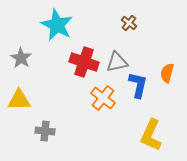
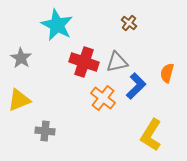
blue L-shape: moved 2 px left, 1 px down; rotated 32 degrees clockwise
yellow triangle: rotated 20 degrees counterclockwise
yellow L-shape: rotated 8 degrees clockwise
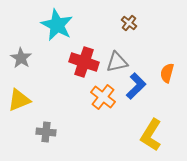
orange cross: moved 1 px up
gray cross: moved 1 px right, 1 px down
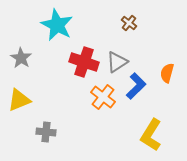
gray triangle: rotated 20 degrees counterclockwise
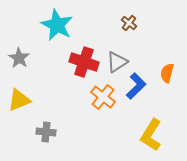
gray star: moved 2 px left
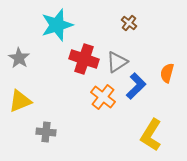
cyan star: rotated 28 degrees clockwise
red cross: moved 3 px up
yellow triangle: moved 1 px right, 1 px down
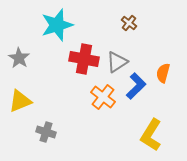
red cross: rotated 8 degrees counterclockwise
orange semicircle: moved 4 px left
gray cross: rotated 12 degrees clockwise
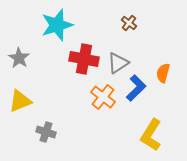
gray triangle: moved 1 px right, 1 px down
blue L-shape: moved 2 px down
